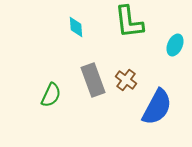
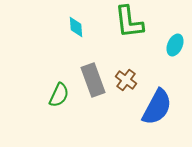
green semicircle: moved 8 px right
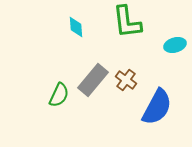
green L-shape: moved 2 px left
cyan ellipse: rotated 50 degrees clockwise
gray rectangle: rotated 60 degrees clockwise
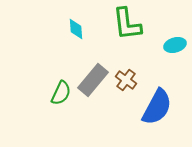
green L-shape: moved 2 px down
cyan diamond: moved 2 px down
green semicircle: moved 2 px right, 2 px up
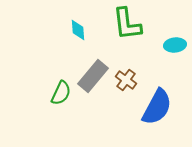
cyan diamond: moved 2 px right, 1 px down
cyan ellipse: rotated 10 degrees clockwise
gray rectangle: moved 4 px up
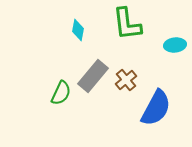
cyan diamond: rotated 15 degrees clockwise
brown cross: rotated 15 degrees clockwise
blue semicircle: moved 1 px left, 1 px down
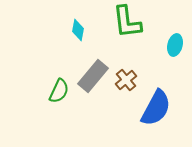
green L-shape: moved 2 px up
cyan ellipse: rotated 70 degrees counterclockwise
green semicircle: moved 2 px left, 2 px up
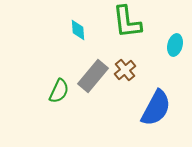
cyan diamond: rotated 15 degrees counterclockwise
brown cross: moved 1 px left, 10 px up
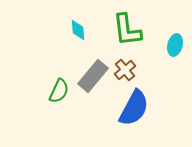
green L-shape: moved 8 px down
blue semicircle: moved 22 px left
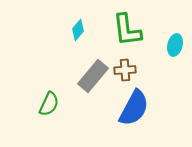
cyan diamond: rotated 45 degrees clockwise
brown cross: rotated 35 degrees clockwise
green semicircle: moved 10 px left, 13 px down
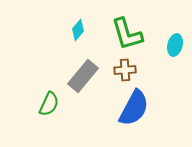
green L-shape: moved 4 px down; rotated 9 degrees counterclockwise
gray rectangle: moved 10 px left
